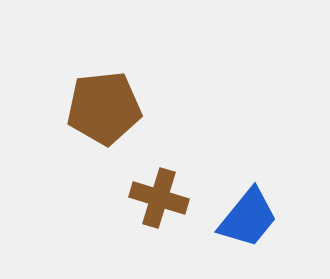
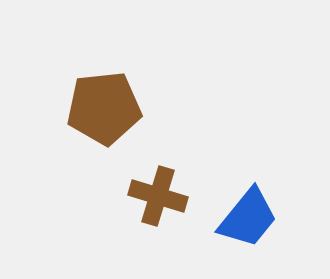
brown cross: moved 1 px left, 2 px up
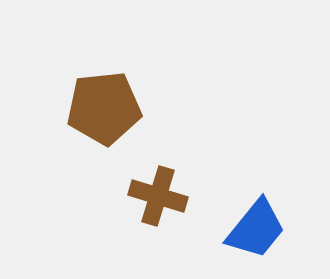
blue trapezoid: moved 8 px right, 11 px down
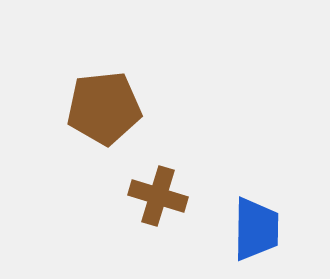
blue trapezoid: rotated 38 degrees counterclockwise
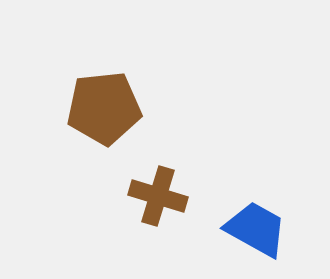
blue trapezoid: rotated 62 degrees counterclockwise
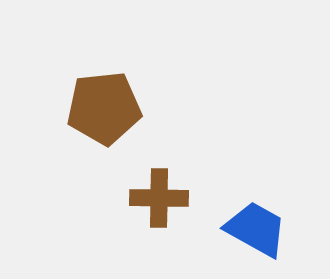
brown cross: moved 1 px right, 2 px down; rotated 16 degrees counterclockwise
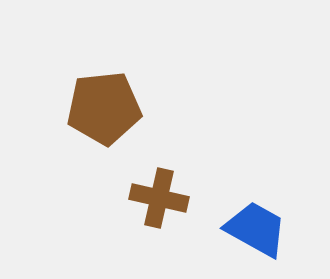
brown cross: rotated 12 degrees clockwise
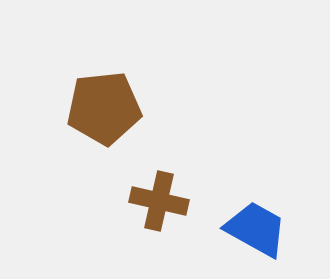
brown cross: moved 3 px down
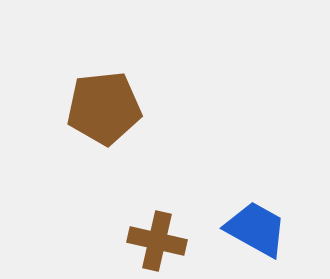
brown cross: moved 2 px left, 40 px down
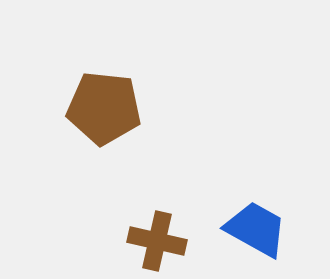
brown pentagon: rotated 12 degrees clockwise
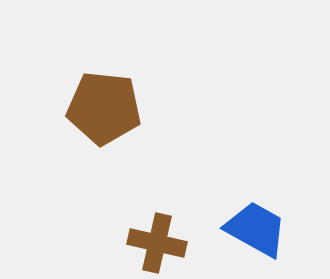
brown cross: moved 2 px down
